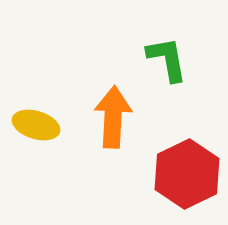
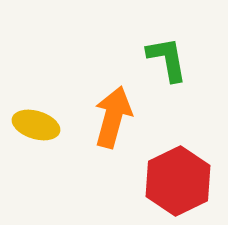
orange arrow: rotated 12 degrees clockwise
red hexagon: moved 9 px left, 7 px down
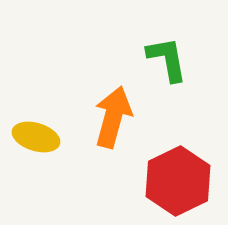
yellow ellipse: moved 12 px down
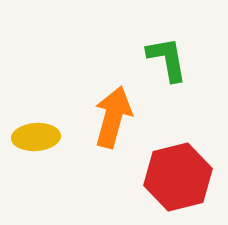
yellow ellipse: rotated 21 degrees counterclockwise
red hexagon: moved 4 px up; rotated 12 degrees clockwise
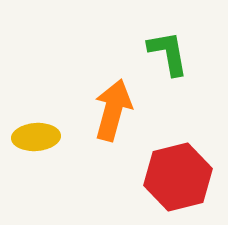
green L-shape: moved 1 px right, 6 px up
orange arrow: moved 7 px up
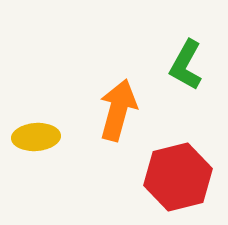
green L-shape: moved 18 px right, 12 px down; rotated 141 degrees counterclockwise
orange arrow: moved 5 px right
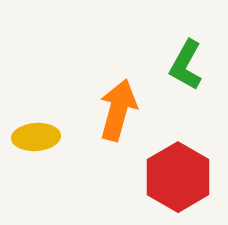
red hexagon: rotated 16 degrees counterclockwise
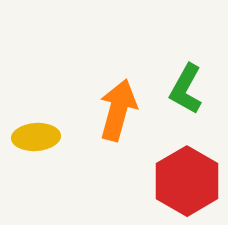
green L-shape: moved 24 px down
red hexagon: moved 9 px right, 4 px down
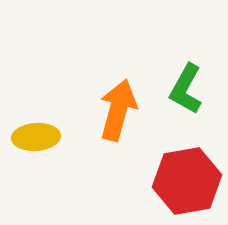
red hexagon: rotated 20 degrees clockwise
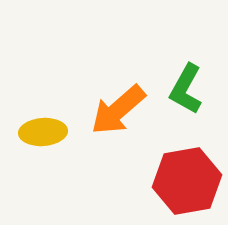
orange arrow: rotated 146 degrees counterclockwise
yellow ellipse: moved 7 px right, 5 px up
